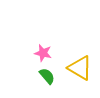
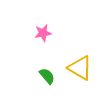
pink star: moved 20 px up; rotated 24 degrees counterclockwise
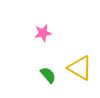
green semicircle: moved 1 px right, 1 px up
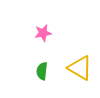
green semicircle: moved 6 px left, 4 px up; rotated 132 degrees counterclockwise
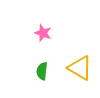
pink star: rotated 30 degrees clockwise
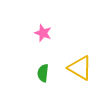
green semicircle: moved 1 px right, 2 px down
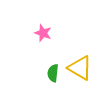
green semicircle: moved 10 px right
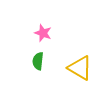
green semicircle: moved 15 px left, 12 px up
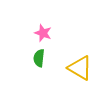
green semicircle: moved 1 px right, 3 px up
